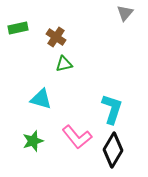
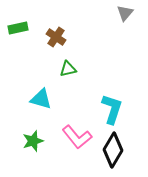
green triangle: moved 4 px right, 5 px down
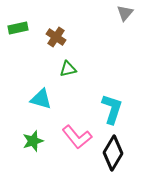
black diamond: moved 3 px down
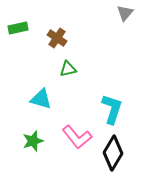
brown cross: moved 1 px right, 1 px down
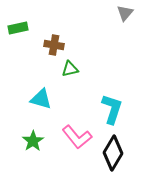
brown cross: moved 3 px left, 7 px down; rotated 24 degrees counterclockwise
green triangle: moved 2 px right
green star: rotated 15 degrees counterclockwise
